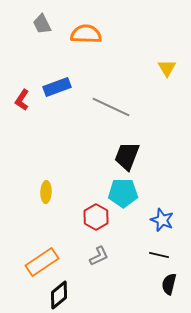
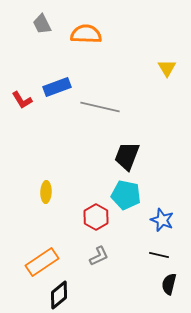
red L-shape: rotated 65 degrees counterclockwise
gray line: moved 11 px left; rotated 12 degrees counterclockwise
cyan pentagon: moved 3 px right, 2 px down; rotated 12 degrees clockwise
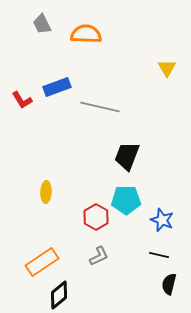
cyan pentagon: moved 5 px down; rotated 12 degrees counterclockwise
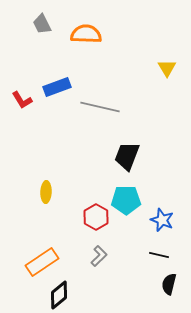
gray L-shape: rotated 20 degrees counterclockwise
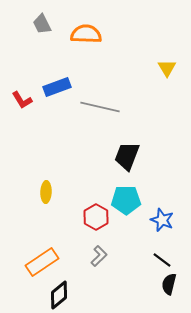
black line: moved 3 px right, 5 px down; rotated 24 degrees clockwise
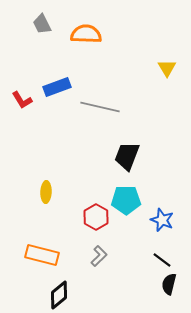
orange rectangle: moved 7 px up; rotated 48 degrees clockwise
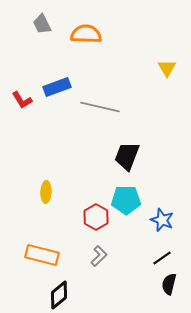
black line: moved 2 px up; rotated 72 degrees counterclockwise
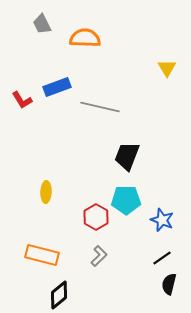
orange semicircle: moved 1 px left, 4 px down
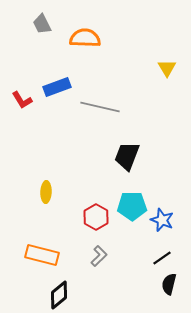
cyan pentagon: moved 6 px right, 6 px down
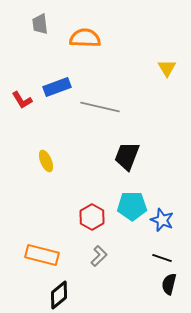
gray trapezoid: moved 2 px left; rotated 20 degrees clockwise
yellow ellipse: moved 31 px up; rotated 25 degrees counterclockwise
red hexagon: moved 4 px left
black line: rotated 54 degrees clockwise
